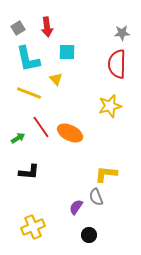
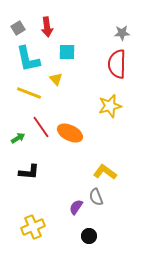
yellow L-shape: moved 1 px left, 2 px up; rotated 30 degrees clockwise
black circle: moved 1 px down
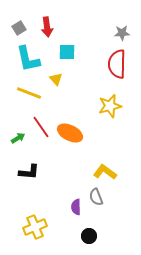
gray square: moved 1 px right
purple semicircle: rotated 35 degrees counterclockwise
yellow cross: moved 2 px right
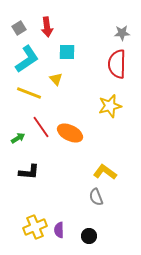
cyan L-shape: moved 1 px left; rotated 112 degrees counterclockwise
purple semicircle: moved 17 px left, 23 px down
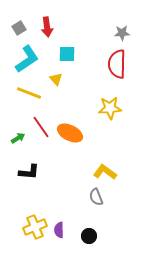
cyan square: moved 2 px down
yellow star: moved 2 px down; rotated 10 degrees clockwise
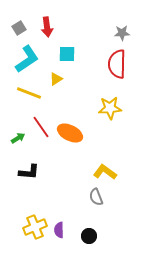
yellow triangle: rotated 40 degrees clockwise
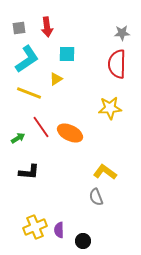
gray square: rotated 24 degrees clockwise
black circle: moved 6 px left, 5 px down
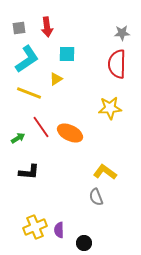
black circle: moved 1 px right, 2 px down
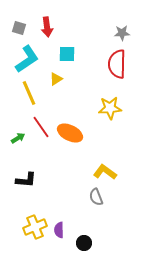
gray square: rotated 24 degrees clockwise
yellow line: rotated 45 degrees clockwise
black L-shape: moved 3 px left, 8 px down
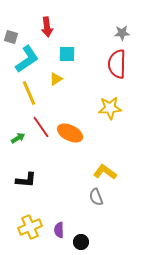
gray square: moved 8 px left, 9 px down
yellow cross: moved 5 px left
black circle: moved 3 px left, 1 px up
